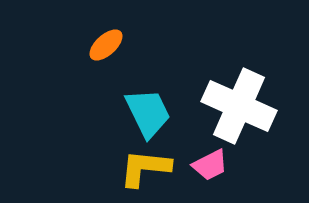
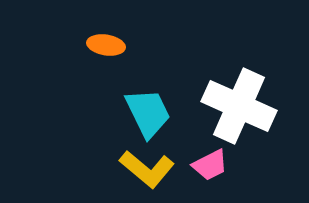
orange ellipse: rotated 51 degrees clockwise
yellow L-shape: moved 2 px right, 1 px down; rotated 146 degrees counterclockwise
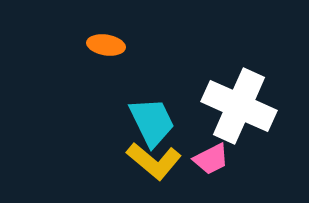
cyan trapezoid: moved 4 px right, 9 px down
pink trapezoid: moved 1 px right, 6 px up
yellow L-shape: moved 7 px right, 8 px up
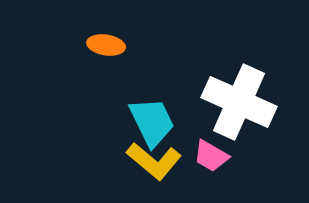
white cross: moved 4 px up
pink trapezoid: moved 3 px up; rotated 57 degrees clockwise
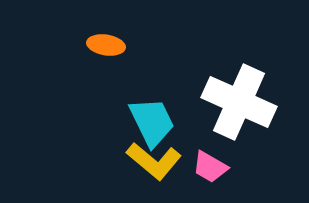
pink trapezoid: moved 1 px left, 11 px down
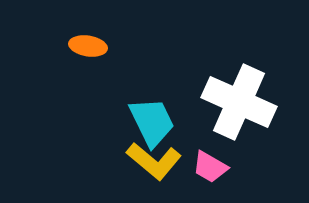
orange ellipse: moved 18 px left, 1 px down
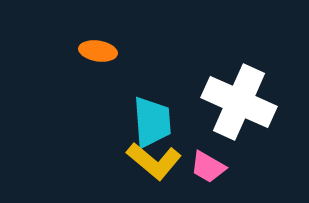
orange ellipse: moved 10 px right, 5 px down
cyan trapezoid: rotated 22 degrees clockwise
pink trapezoid: moved 2 px left
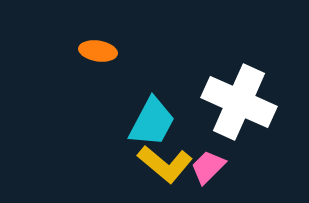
cyan trapezoid: rotated 32 degrees clockwise
yellow L-shape: moved 11 px right, 3 px down
pink trapezoid: rotated 105 degrees clockwise
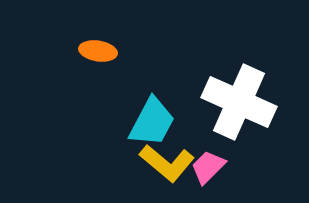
yellow L-shape: moved 2 px right, 1 px up
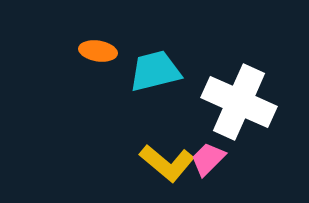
cyan trapezoid: moved 3 px right, 51 px up; rotated 132 degrees counterclockwise
pink trapezoid: moved 8 px up
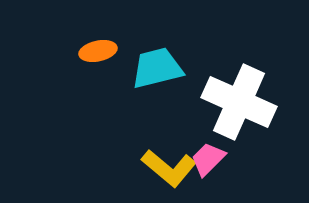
orange ellipse: rotated 21 degrees counterclockwise
cyan trapezoid: moved 2 px right, 3 px up
yellow L-shape: moved 2 px right, 5 px down
